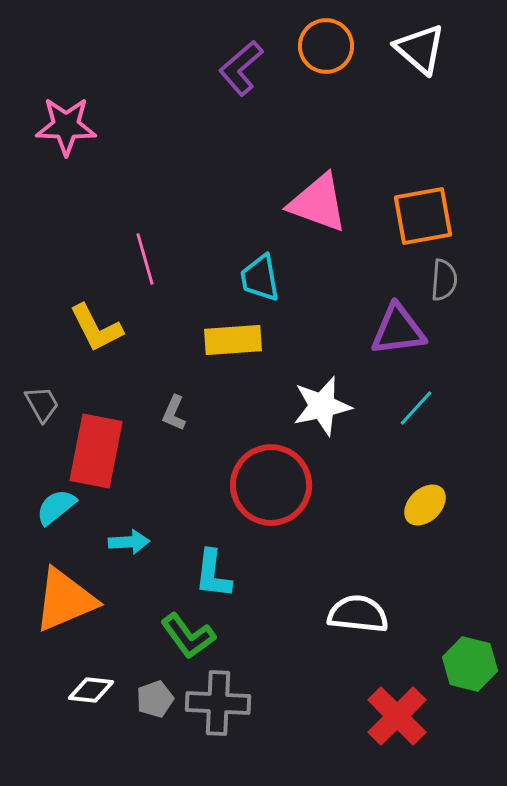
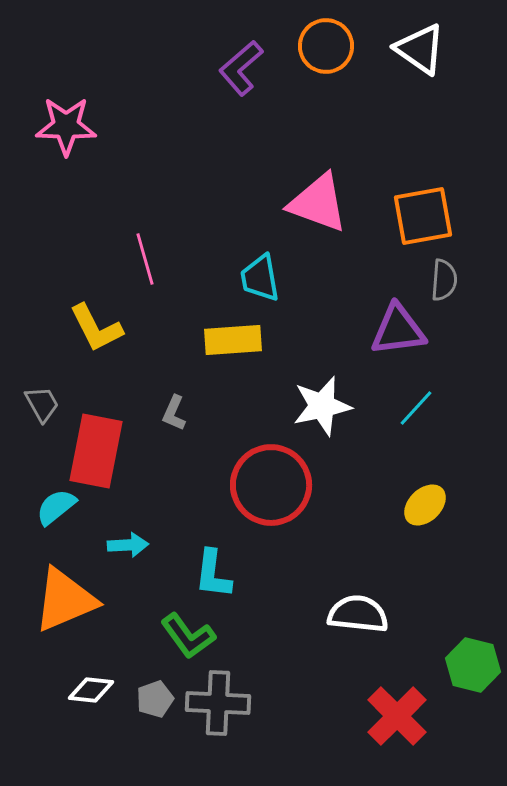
white triangle: rotated 6 degrees counterclockwise
cyan arrow: moved 1 px left, 3 px down
green hexagon: moved 3 px right, 1 px down
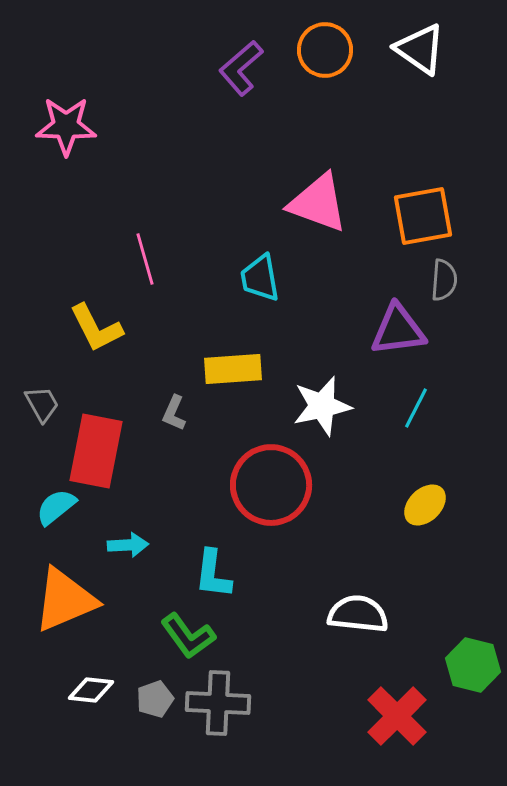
orange circle: moved 1 px left, 4 px down
yellow rectangle: moved 29 px down
cyan line: rotated 15 degrees counterclockwise
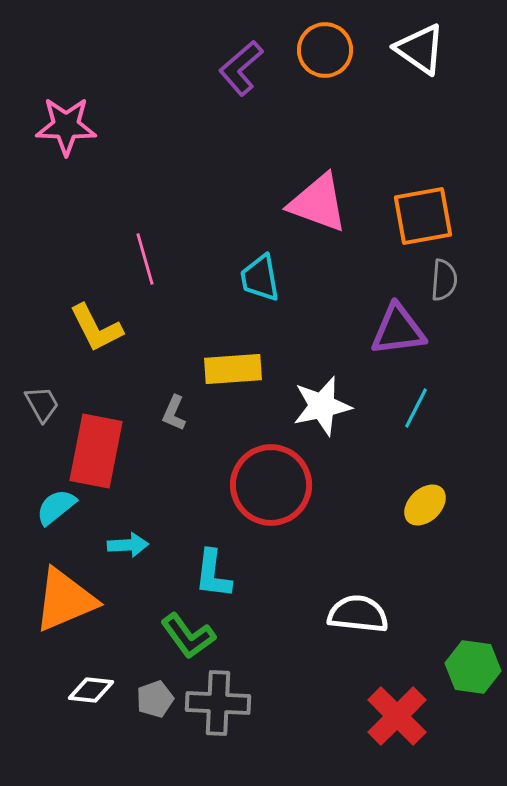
green hexagon: moved 2 px down; rotated 6 degrees counterclockwise
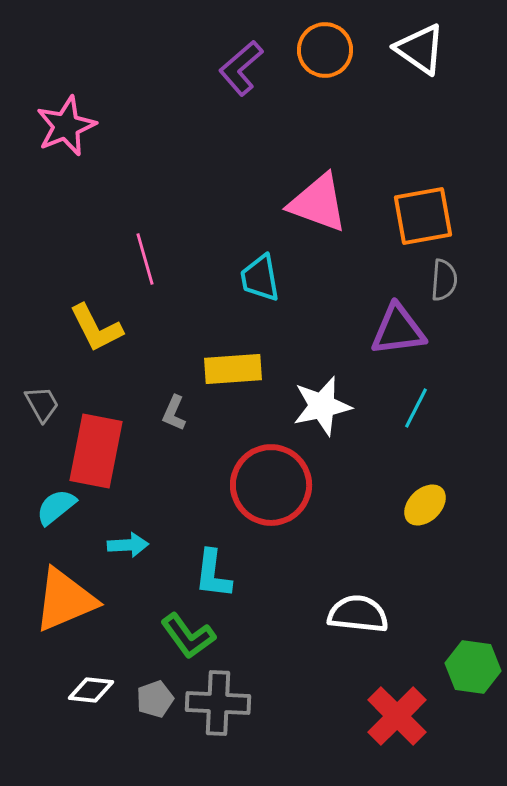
pink star: rotated 24 degrees counterclockwise
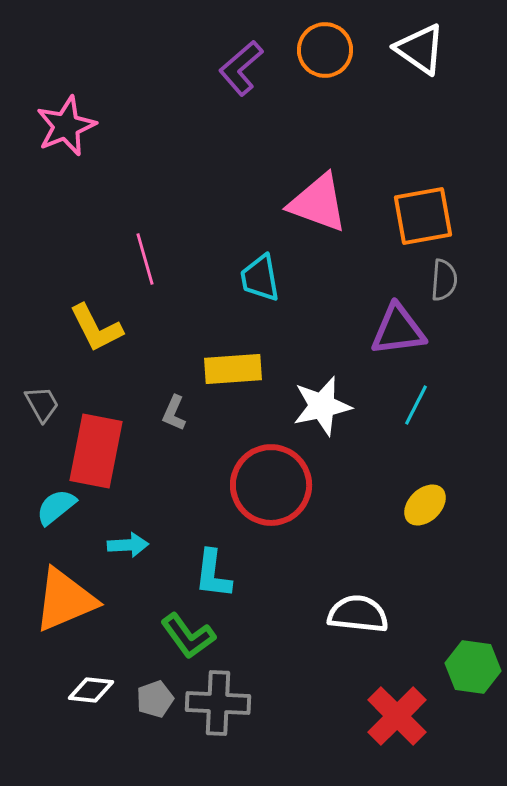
cyan line: moved 3 px up
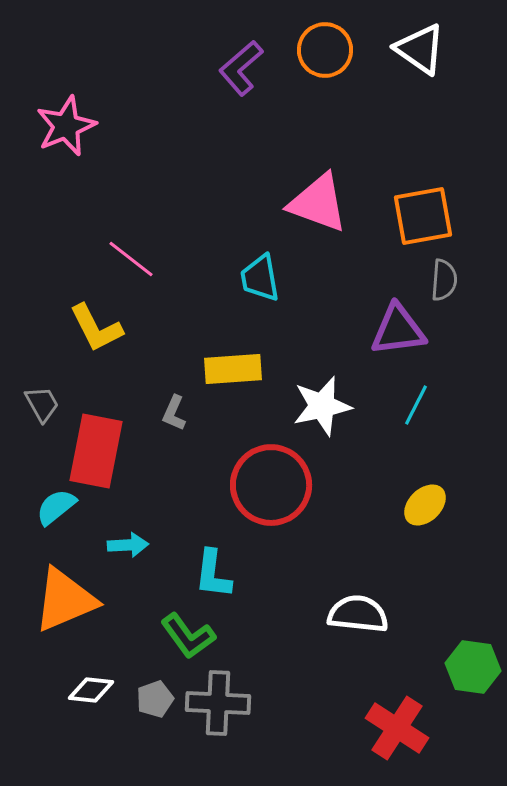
pink line: moved 14 px left; rotated 36 degrees counterclockwise
red cross: moved 12 px down; rotated 12 degrees counterclockwise
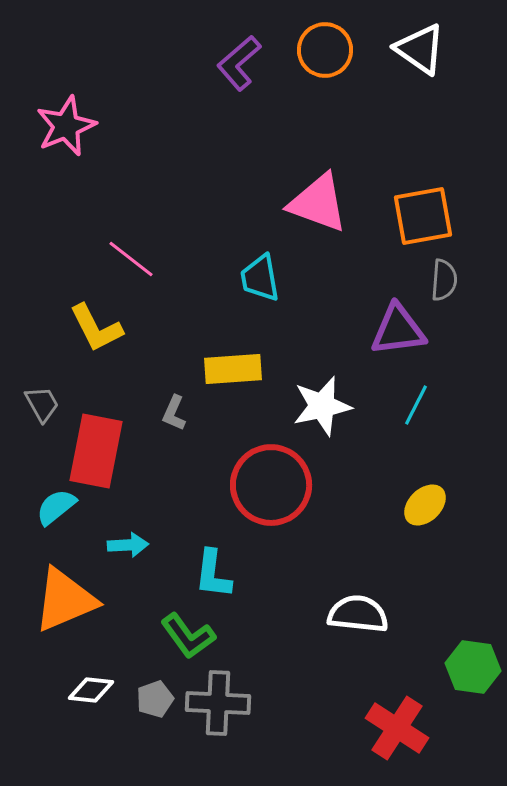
purple L-shape: moved 2 px left, 5 px up
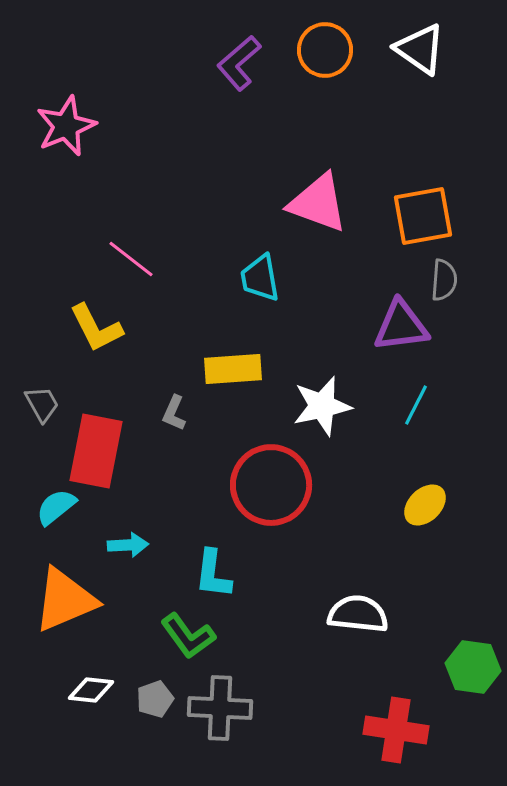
purple triangle: moved 3 px right, 4 px up
gray cross: moved 2 px right, 5 px down
red cross: moved 1 px left, 2 px down; rotated 24 degrees counterclockwise
